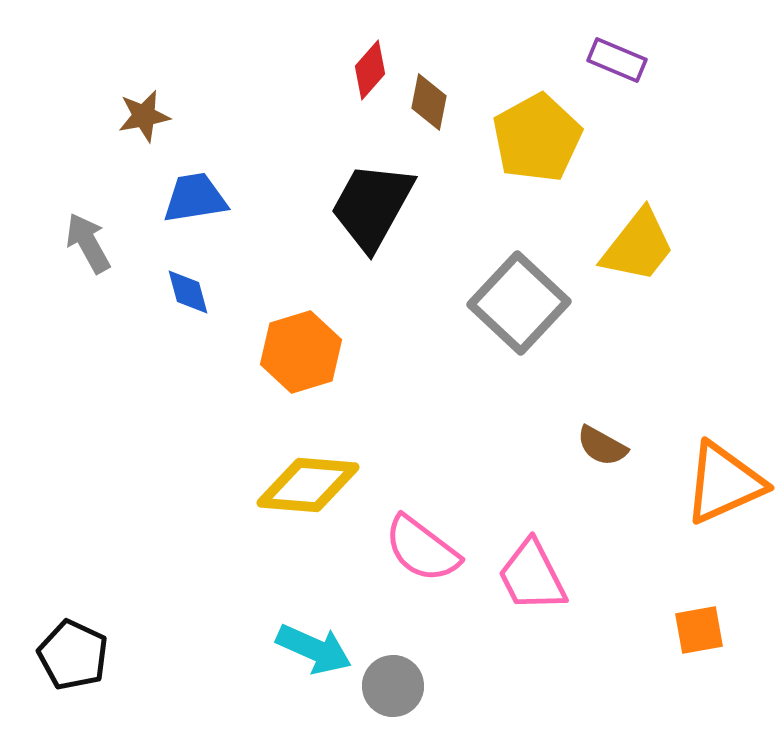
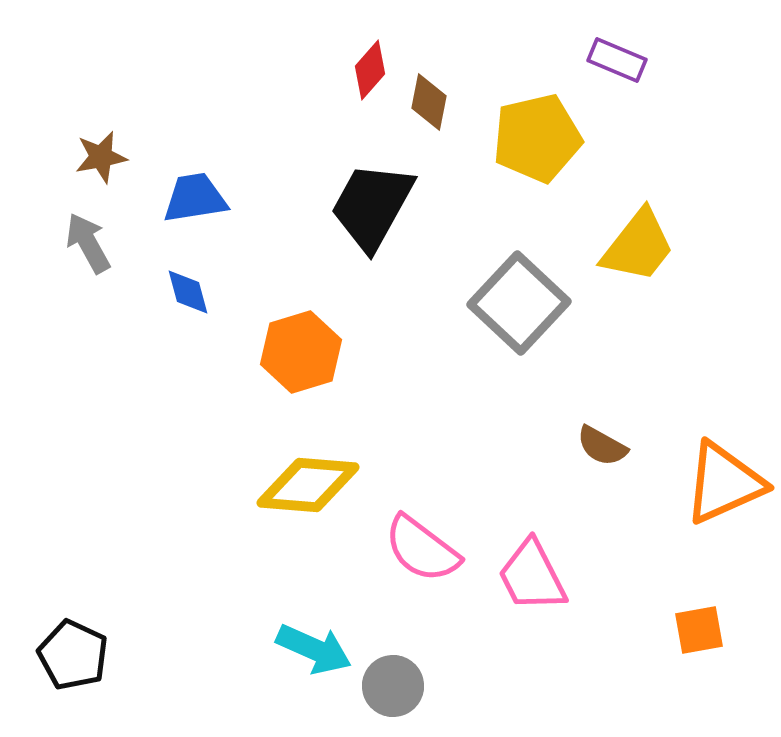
brown star: moved 43 px left, 41 px down
yellow pentagon: rotated 16 degrees clockwise
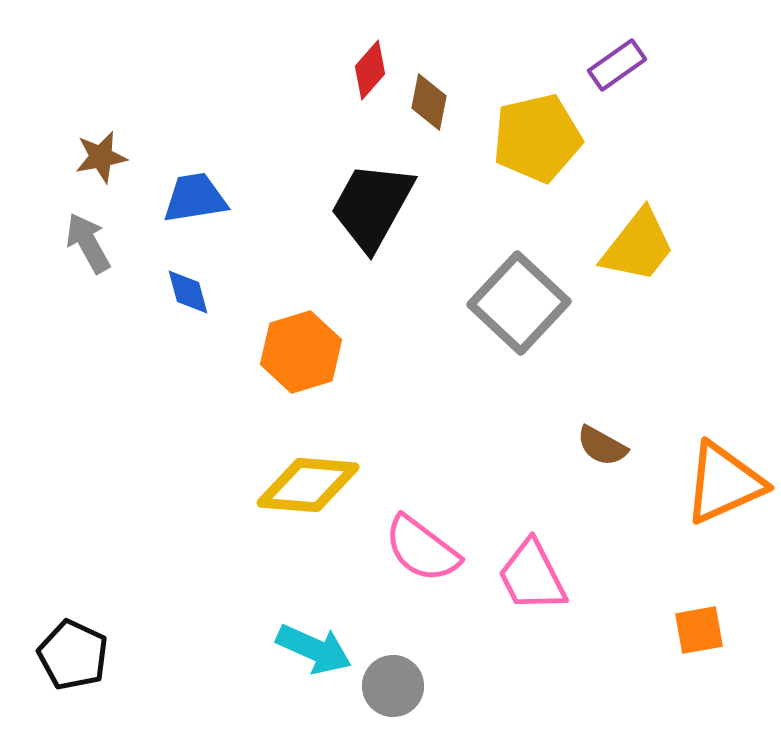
purple rectangle: moved 5 px down; rotated 58 degrees counterclockwise
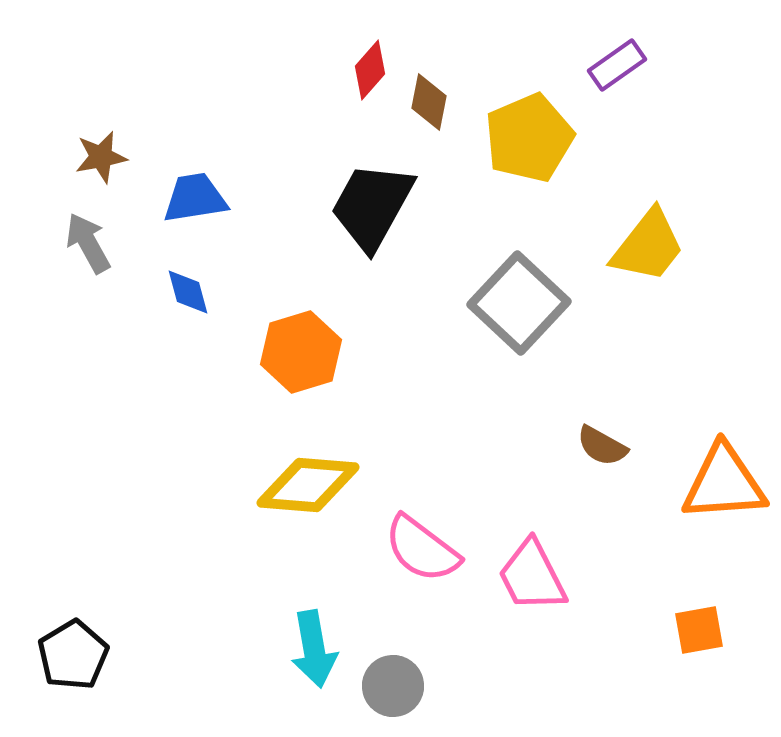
yellow pentagon: moved 8 px left; rotated 10 degrees counterclockwise
yellow trapezoid: moved 10 px right
orange triangle: rotated 20 degrees clockwise
cyan arrow: rotated 56 degrees clockwise
black pentagon: rotated 16 degrees clockwise
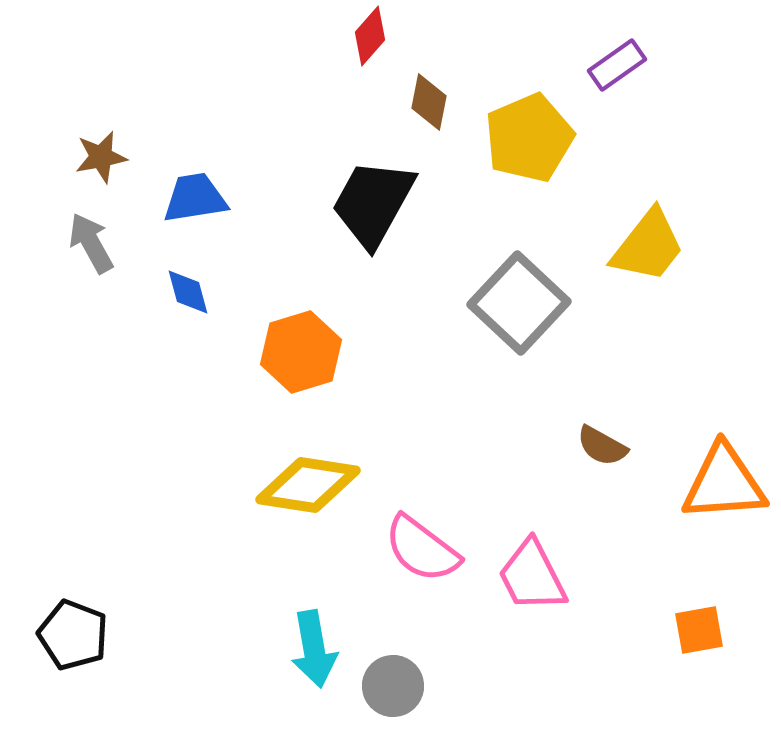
red diamond: moved 34 px up
black trapezoid: moved 1 px right, 3 px up
gray arrow: moved 3 px right
yellow diamond: rotated 4 degrees clockwise
black pentagon: moved 20 px up; rotated 20 degrees counterclockwise
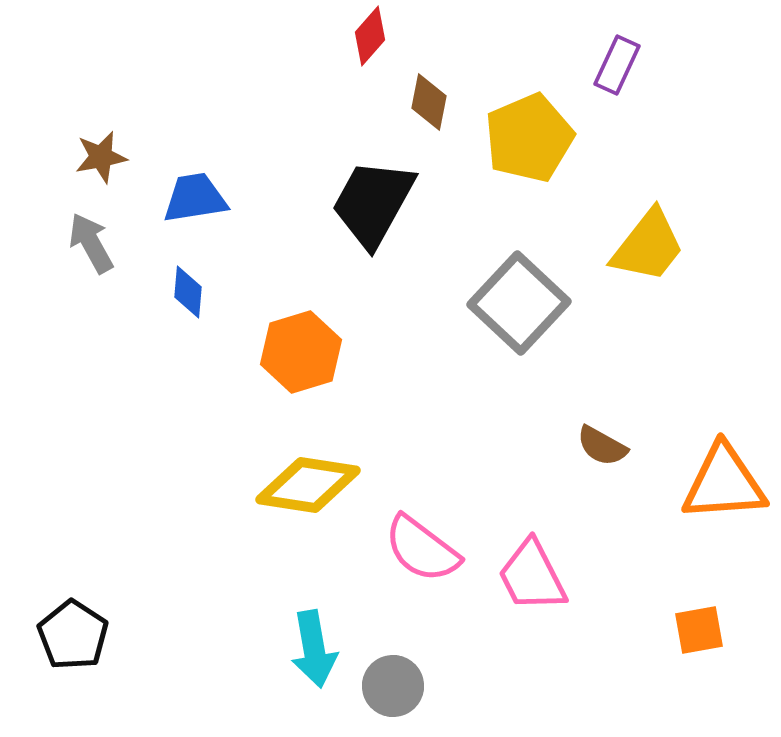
purple rectangle: rotated 30 degrees counterclockwise
blue diamond: rotated 20 degrees clockwise
black pentagon: rotated 12 degrees clockwise
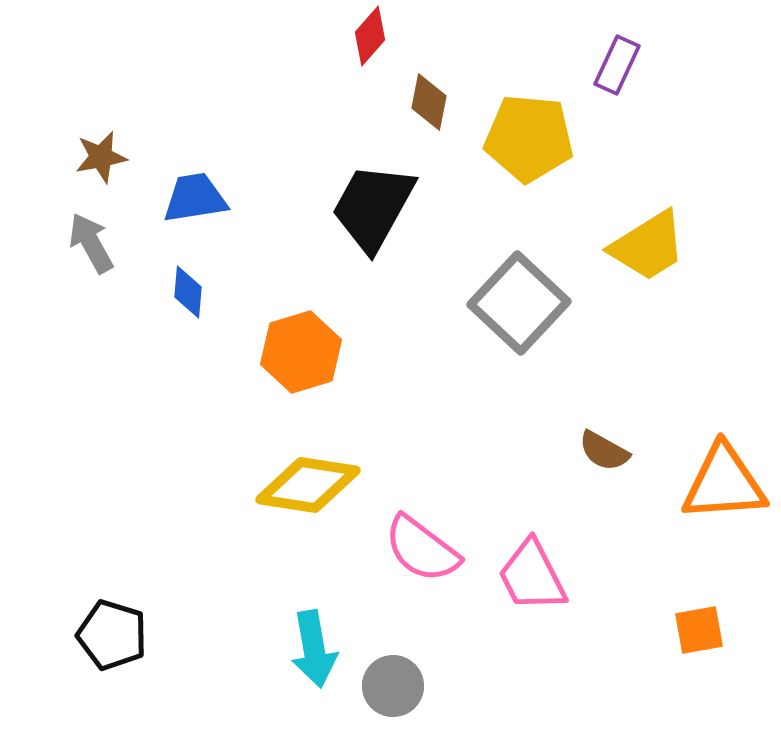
yellow pentagon: rotated 28 degrees clockwise
black trapezoid: moved 4 px down
yellow trapezoid: rotated 20 degrees clockwise
brown semicircle: moved 2 px right, 5 px down
black pentagon: moved 39 px right; rotated 16 degrees counterclockwise
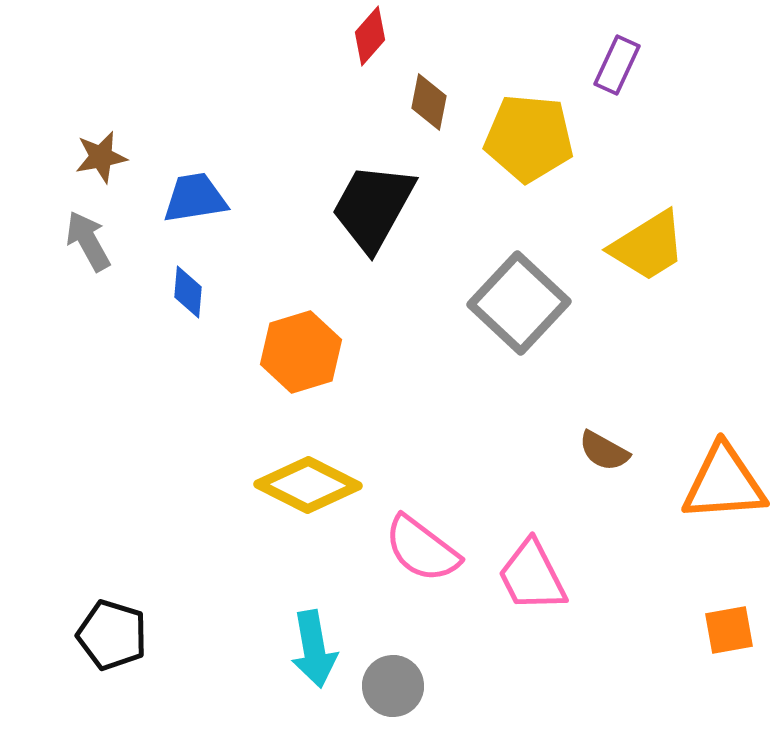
gray arrow: moved 3 px left, 2 px up
yellow diamond: rotated 18 degrees clockwise
orange square: moved 30 px right
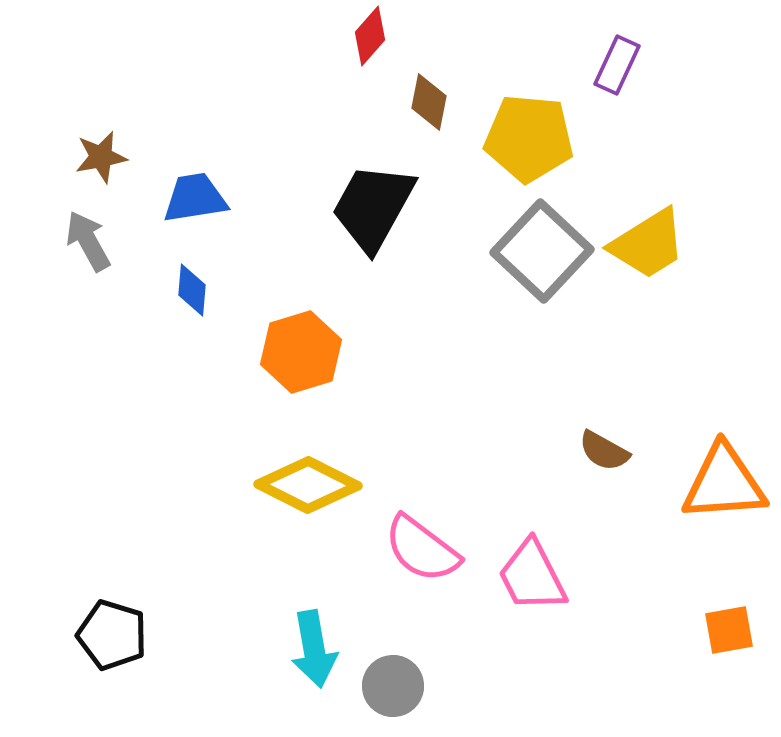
yellow trapezoid: moved 2 px up
blue diamond: moved 4 px right, 2 px up
gray square: moved 23 px right, 52 px up
